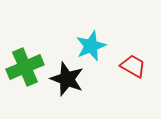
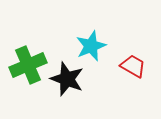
green cross: moved 3 px right, 2 px up
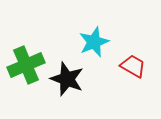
cyan star: moved 3 px right, 4 px up
green cross: moved 2 px left
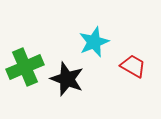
green cross: moved 1 px left, 2 px down
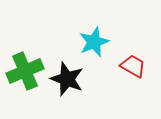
green cross: moved 4 px down
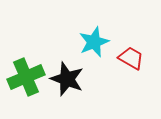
red trapezoid: moved 2 px left, 8 px up
green cross: moved 1 px right, 6 px down
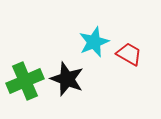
red trapezoid: moved 2 px left, 4 px up
green cross: moved 1 px left, 4 px down
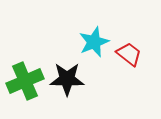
red trapezoid: rotated 8 degrees clockwise
black star: rotated 20 degrees counterclockwise
